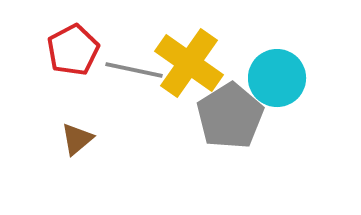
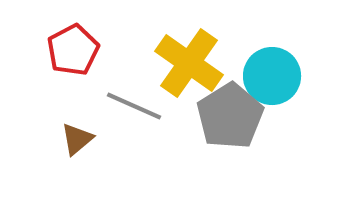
gray line: moved 36 px down; rotated 12 degrees clockwise
cyan circle: moved 5 px left, 2 px up
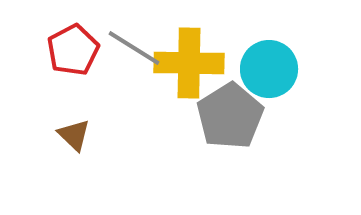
yellow cross: rotated 34 degrees counterclockwise
cyan circle: moved 3 px left, 7 px up
gray line: moved 58 px up; rotated 8 degrees clockwise
brown triangle: moved 3 px left, 4 px up; rotated 36 degrees counterclockwise
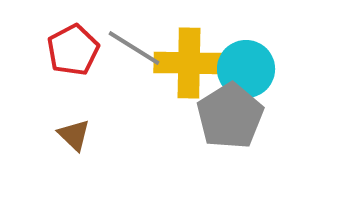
cyan circle: moved 23 px left
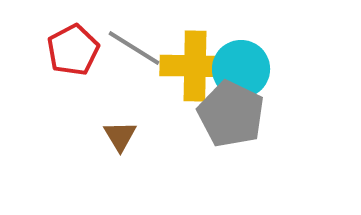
yellow cross: moved 6 px right, 3 px down
cyan circle: moved 5 px left
gray pentagon: moved 1 px right, 2 px up; rotated 14 degrees counterclockwise
brown triangle: moved 46 px right, 1 px down; rotated 15 degrees clockwise
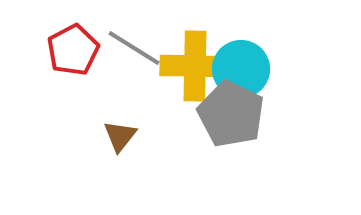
brown triangle: rotated 9 degrees clockwise
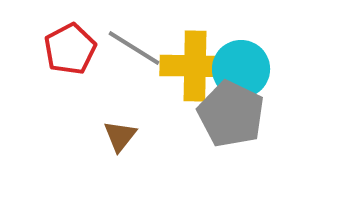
red pentagon: moved 3 px left, 1 px up
